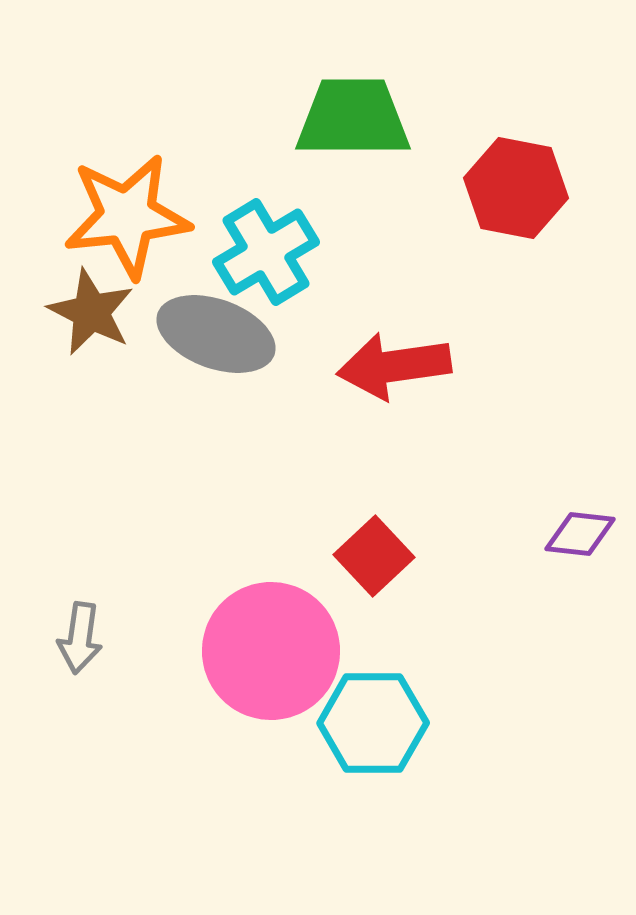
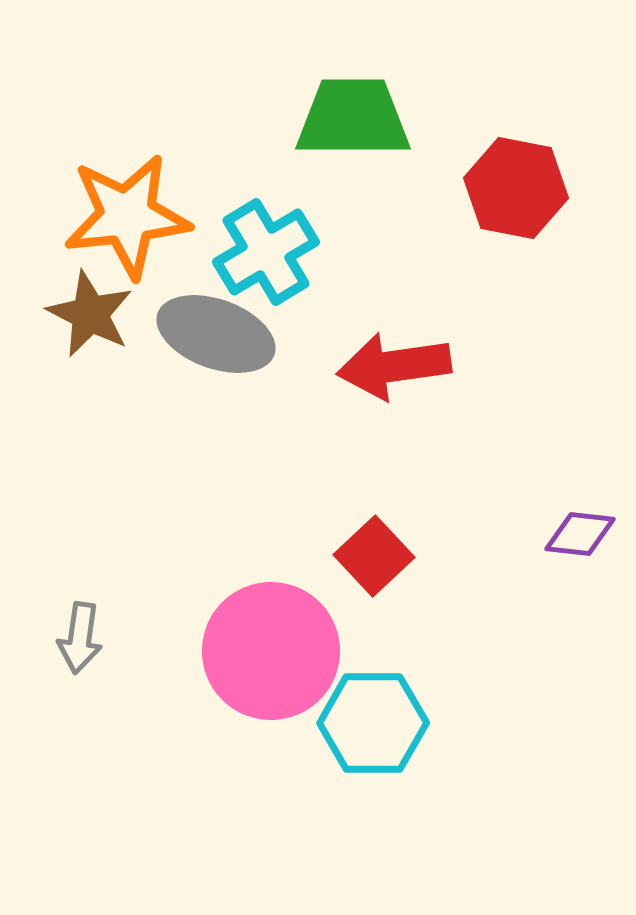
brown star: moved 1 px left, 2 px down
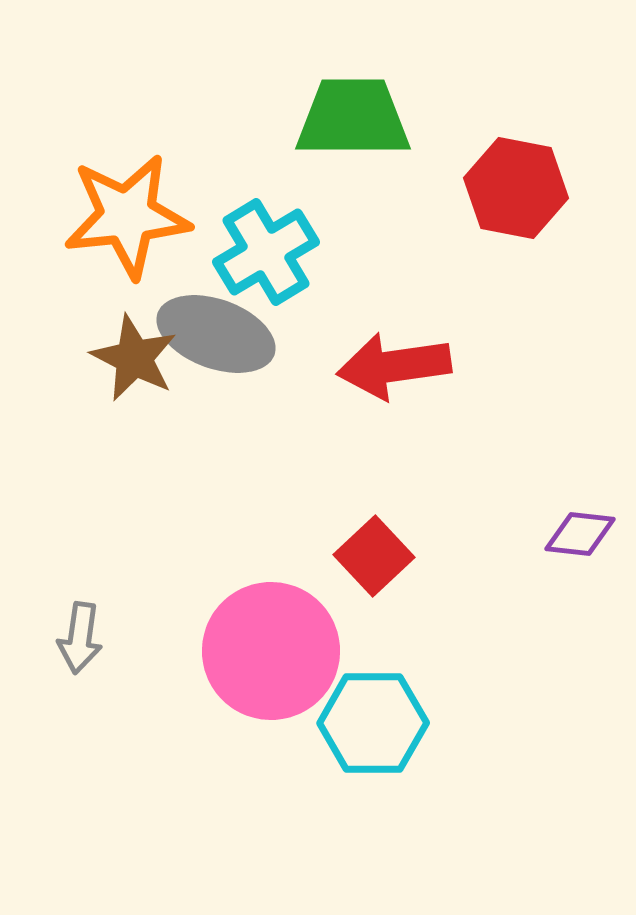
brown star: moved 44 px right, 44 px down
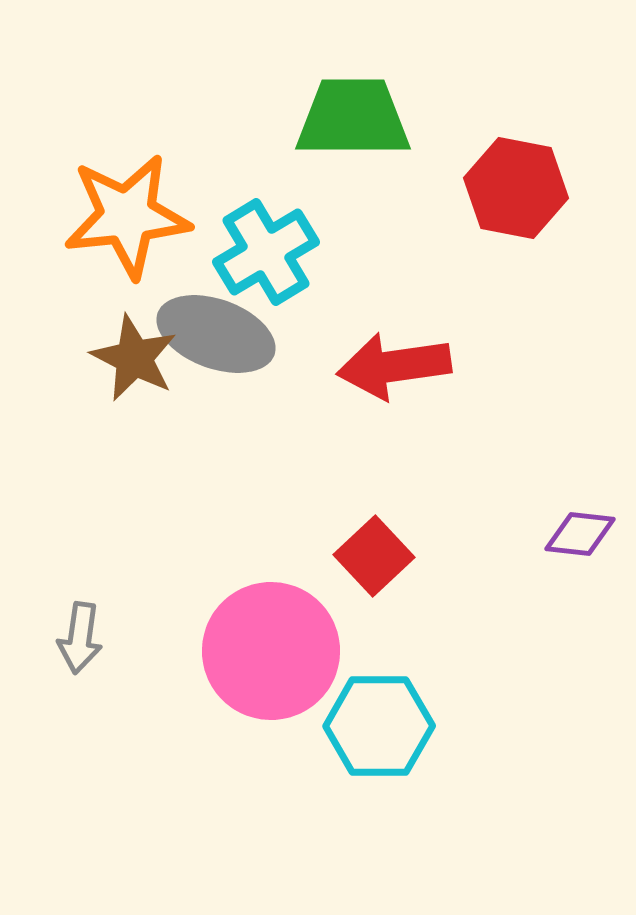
cyan hexagon: moved 6 px right, 3 px down
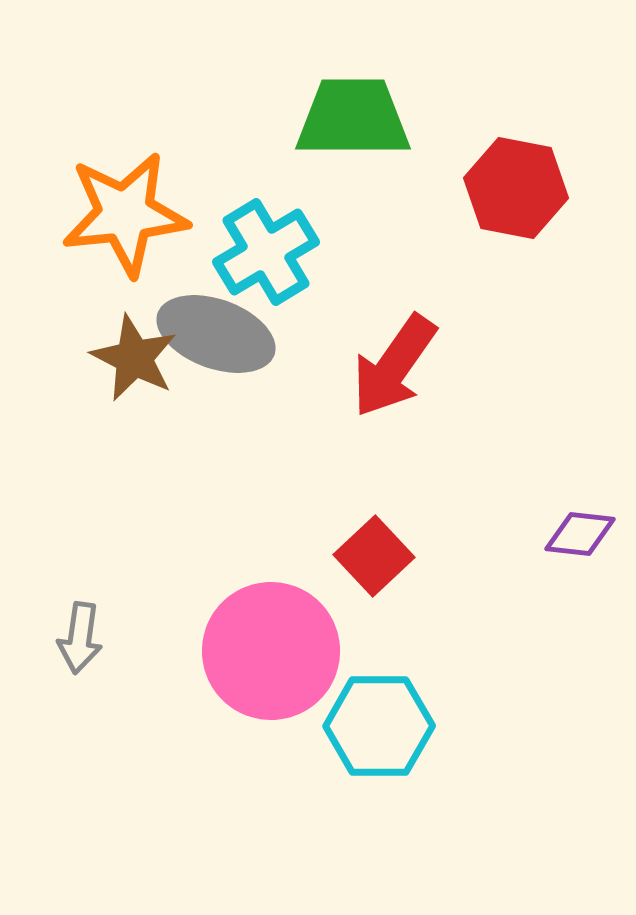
orange star: moved 2 px left, 2 px up
red arrow: rotated 47 degrees counterclockwise
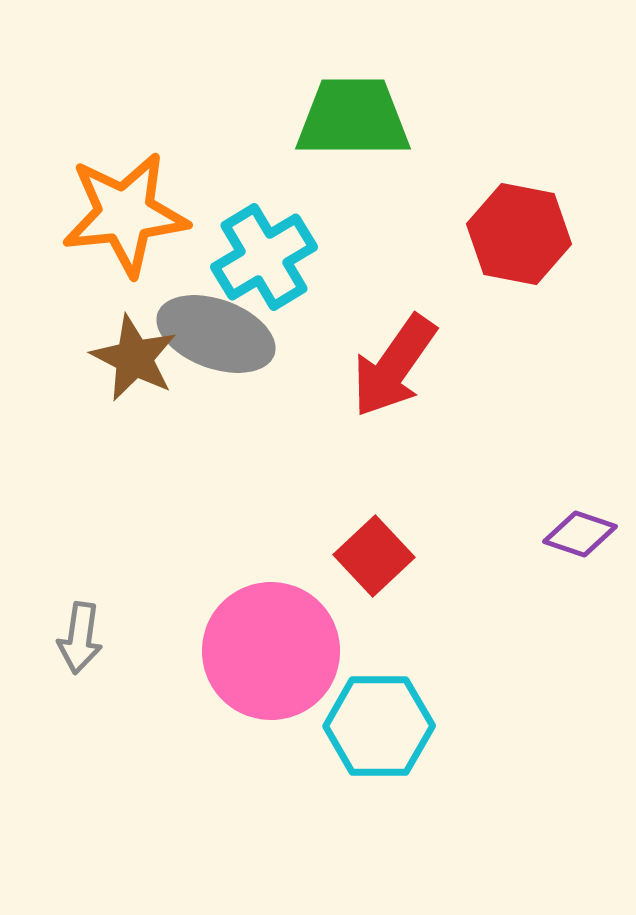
red hexagon: moved 3 px right, 46 px down
cyan cross: moved 2 px left, 5 px down
purple diamond: rotated 12 degrees clockwise
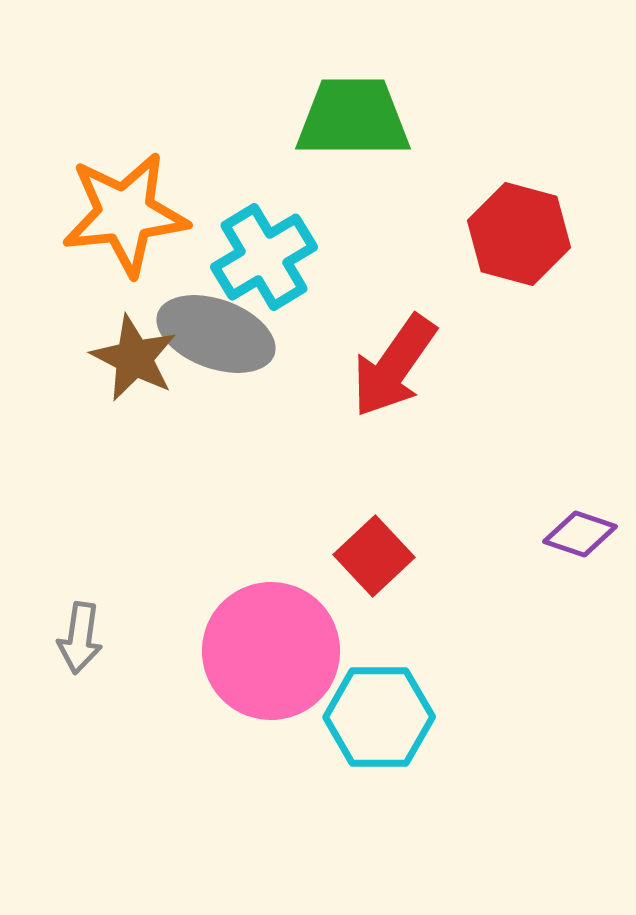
red hexagon: rotated 4 degrees clockwise
cyan hexagon: moved 9 px up
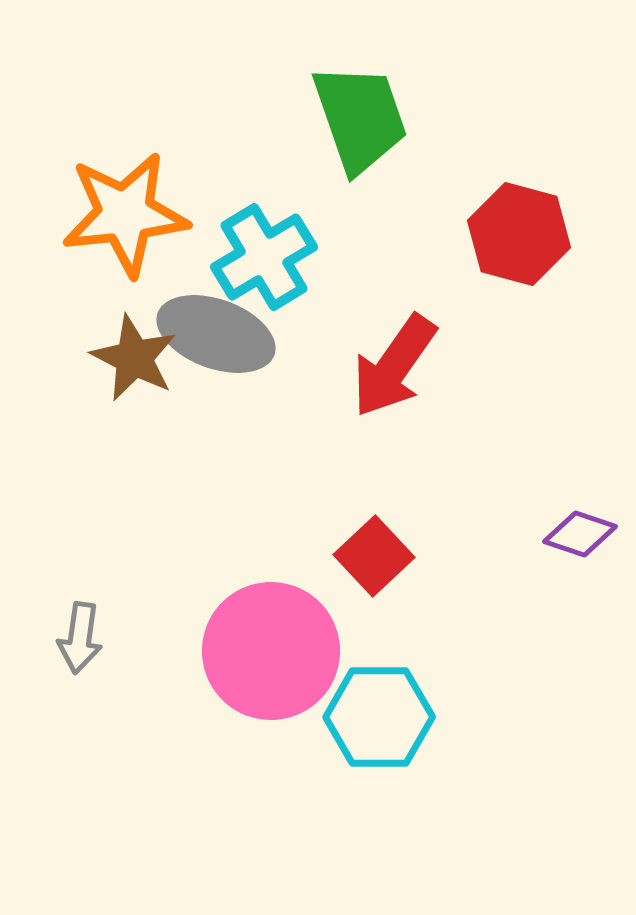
green trapezoid: moved 7 px right; rotated 71 degrees clockwise
